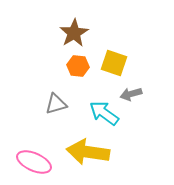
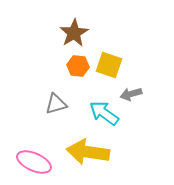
yellow square: moved 5 px left, 2 px down
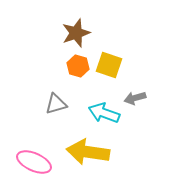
brown star: moved 2 px right; rotated 12 degrees clockwise
orange hexagon: rotated 10 degrees clockwise
gray arrow: moved 4 px right, 4 px down
cyan arrow: rotated 16 degrees counterclockwise
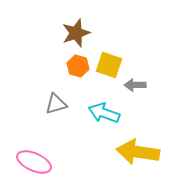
gray arrow: moved 13 px up; rotated 15 degrees clockwise
yellow arrow: moved 50 px right
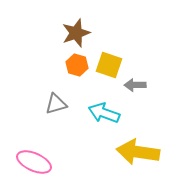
orange hexagon: moved 1 px left, 1 px up
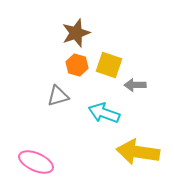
gray triangle: moved 2 px right, 8 px up
pink ellipse: moved 2 px right
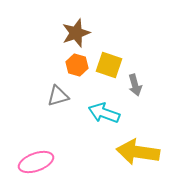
gray arrow: rotated 105 degrees counterclockwise
pink ellipse: rotated 44 degrees counterclockwise
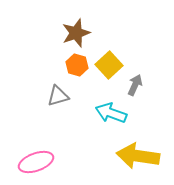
yellow square: rotated 28 degrees clockwise
gray arrow: rotated 140 degrees counterclockwise
cyan arrow: moved 7 px right
yellow arrow: moved 4 px down
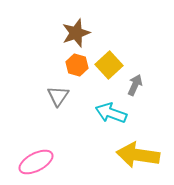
gray triangle: rotated 40 degrees counterclockwise
yellow arrow: moved 1 px up
pink ellipse: rotated 8 degrees counterclockwise
